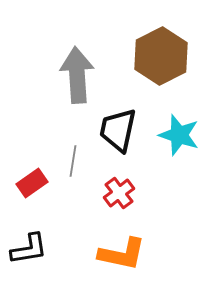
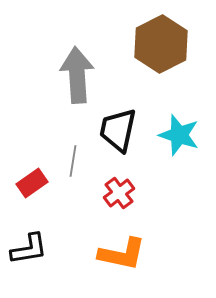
brown hexagon: moved 12 px up
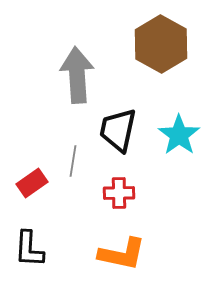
brown hexagon: rotated 4 degrees counterclockwise
cyan star: rotated 18 degrees clockwise
red cross: rotated 36 degrees clockwise
black L-shape: rotated 102 degrees clockwise
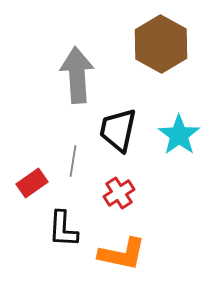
red cross: rotated 32 degrees counterclockwise
black L-shape: moved 34 px right, 20 px up
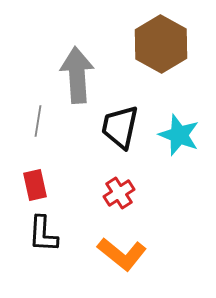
black trapezoid: moved 2 px right, 3 px up
cyan star: rotated 15 degrees counterclockwise
gray line: moved 35 px left, 40 px up
red rectangle: moved 3 px right, 2 px down; rotated 68 degrees counterclockwise
black L-shape: moved 20 px left, 5 px down
orange L-shape: rotated 27 degrees clockwise
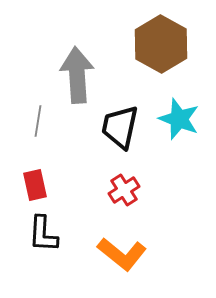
cyan star: moved 16 px up
red cross: moved 5 px right, 3 px up
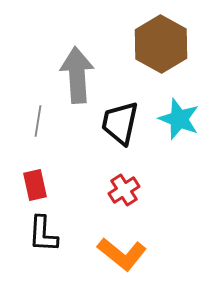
black trapezoid: moved 4 px up
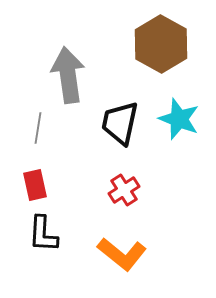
gray arrow: moved 9 px left; rotated 4 degrees counterclockwise
gray line: moved 7 px down
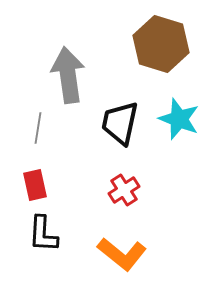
brown hexagon: rotated 12 degrees counterclockwise
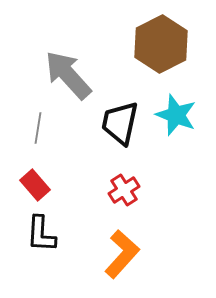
brown hexagon: rotated 16 degrees clockwise
gray arrow: rotated 34 degrees counterclockwise
cyan star: moved 3 px left, 4 px up
red rectangle: rotated 28 degrees counterclockwise
black L-shape: moved 2 px left
orange L-shape: rotated 87 degrees counterclockwise
